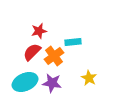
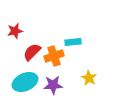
red star: moved 24 px left
orange cross: rotated 18 degrees clockwise
purple star: moved 1 px right, 2 px down; rotated 12 degrees counterclockwise
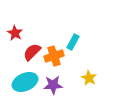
red star: moved 2 px down; rotated 28 degrees counterclockwise
cyan rectangle: rotated 56 degrees counterclockwise
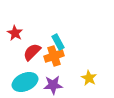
cyan rectangle: moved 15 px left; rotated 56 degrees counterclockwise
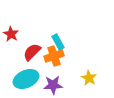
red star: moved 4 px left, 1 px down
cyan ellipse: moved 1 px right, 3 px up
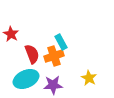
cyan rectangle: moved 3 px right
red semicircle: moved 2 px down; rotated 114 degrees clockwise
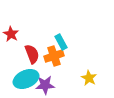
purple star: moved 8 px left
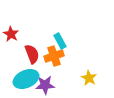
cyan rectangle: moved 1 px left, 1 px up
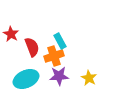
red semicircle: moved 7 px up
purple star: moved 14 px right, 9 px up
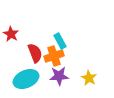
red semicircle: moved 3 px right, 6 px down
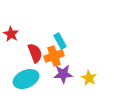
purple star: moved 4 px right, 2 px up
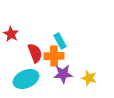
orange cross: rotated 18 degrees clockwise
yellow star: rotated 14 degrees counterclockwise
